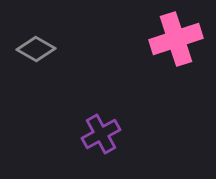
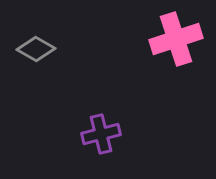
purple cross: rotated 15 degrees clockwise
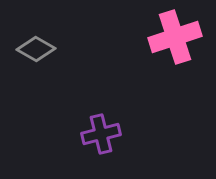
pink cross: moved 1 px left, 2 px up
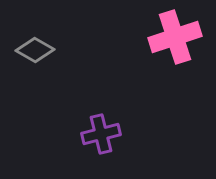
gray diamond: moved 1 px left, 1 px down
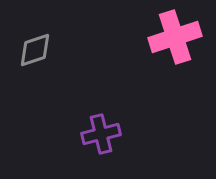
gray diamond: rotated 48 degrees counterclockwise
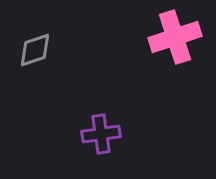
purple cross: rotated 6 degrees clockwise
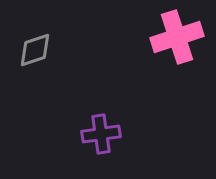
pink cross: moved 2 px right
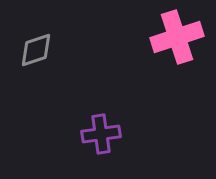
gray diamond: moved 1 px right
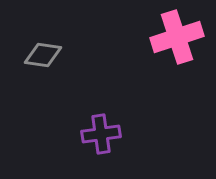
gray diamond: moved 7 px right, 5 px down; rotated 27 degrees clockwise
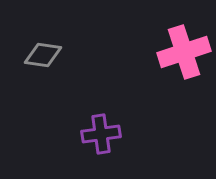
pink cross: moved 7 px right, 15 px down
